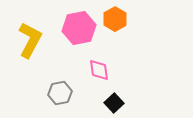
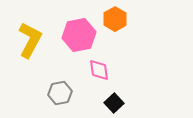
pink hexagon: moved 7 px down
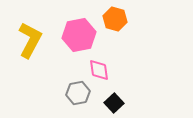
orange hexagon: rotated 15 degrees counterclockwise
gray hexagon: moved 18 px right
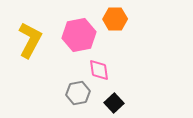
orange hexagon: rotated 15 degrees counterclockwise
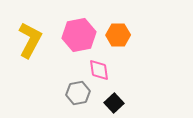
orange hexagon: moved 3 px right, 16 px down
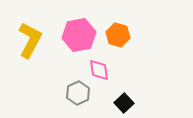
orange hexagon: rotated 15 degrees clockwise
gray hexagon: rotated 15 degrees counterclockwise
black square: moved 10 px right
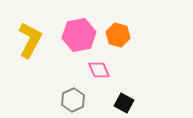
pink diamond: rotated 15 degrees counterclockwise
gray hexagon: moved 5 px left, 7 px down
black square: rotated 18 degrees counterclockwise
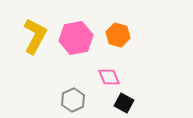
pink hexagon: moved 3 px left, 3 px down
yellow L-shape: moved 5 px right, 4 px up
pink diamond: moved 10 px right, 7 px down
